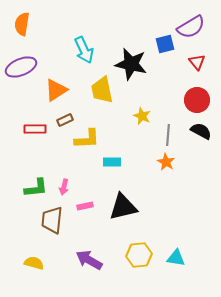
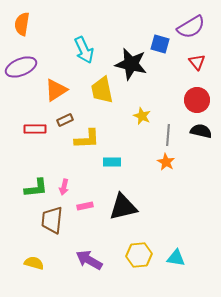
blue square: moved 5 px left; rotated 30 degrees clockwise
black semicircle: rotated 15 degrees counterclockwise
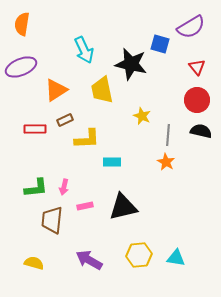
red triangle: moved 5 px down
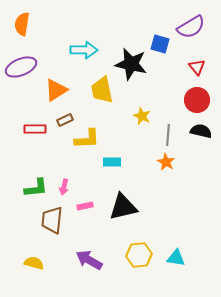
cyan arrow: rotated 64 degrees counterclockwise
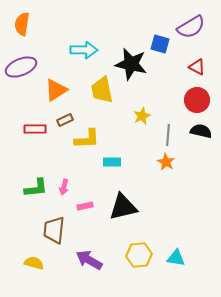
red triangle: rotated 24 degrees counterclockwise
yellow star: rotated 24 degrees clockwise
brown trapezoid: moved 2 px right, 10 px down
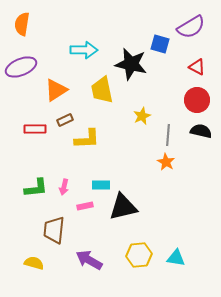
cyan rectangle: moved 11 px left, 23 px down
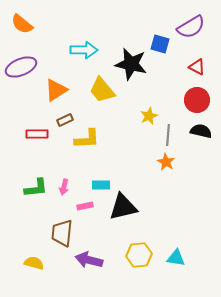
orange semicircle: rotated 60 degrees counterclockwise
yellow trapezoid: rotated 28 degrees counterclockwise
yellow star: moved 7 px right
red rectangle: moved 2 px right, 5 px down
brown trapezoid: moved 8 px right, 3 px down
purple arrow: rotated 16 degrees counterclockwise
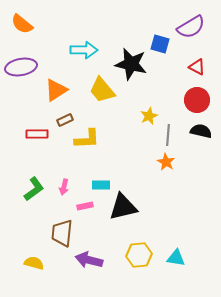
purple ellipse: rotated 12 degrees clockwise
green L-shape: moved 2 px left, 1 px down; rotated 30 degrees counterclockwise
